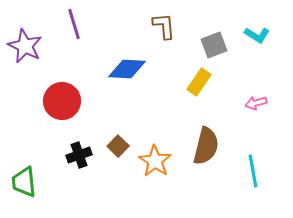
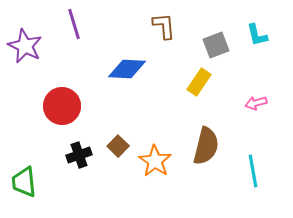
cyan L-shape: rotated 45 degrees clockwise
gray square: moved 2 px right
red circle: moved 5 px down
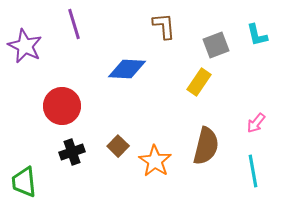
pink arrow: moved 20 px down; rotated 35 degrees counterclockwise
black cross: moved 7 px left, 3 px up
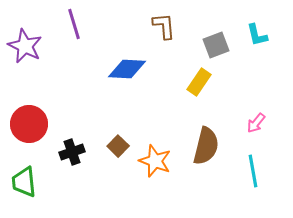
red circle: moved 33 px left, 18 px down
orange star: rotated 12 degrees counterclockwise
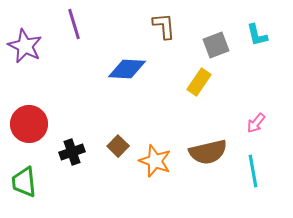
brown semicircle: moved 2 px right, 6 px down; rotated 63 degrees clockwise
